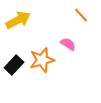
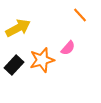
orange line: moved 1 px left
yellow arrow: moved 8 px down
pink semicircle: moved 4 px down; rotated 98 degrees clockwise
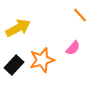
pink semicircle: moved 5 px right
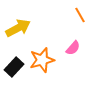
orange line: rotated 14 degrees clockwise
black rectangle: moved 2 px down
